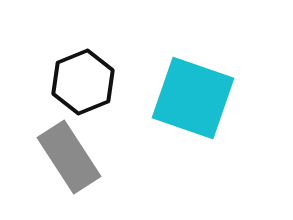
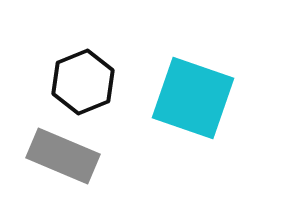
gray rectangle: moved 6 px left, 1 px up; rotated 34 degrees counterclockwise
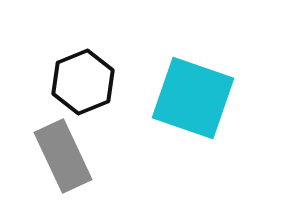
gray rectangle: rotated 42 degrees clockwise
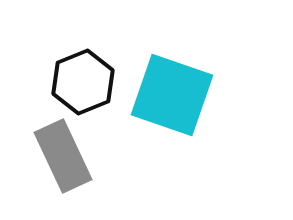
cyan square: moved 21 px left, 3 px up
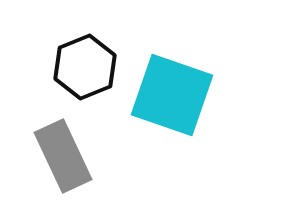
black hexagon: moved 2 px right, 15 px up
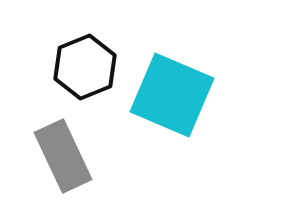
cyan square: rotated 4 degrees clockwise
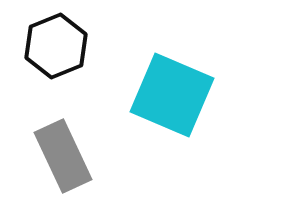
black hexagon: moved 29 px left, 21 px up
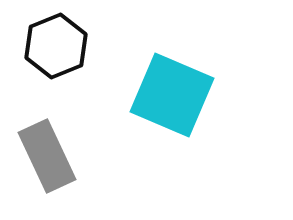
gray rectangle: moved 16 px left
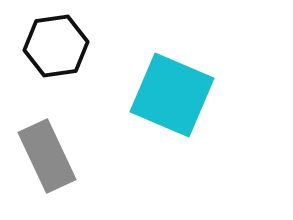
black hexagon: rotated 14 degrees clockwise
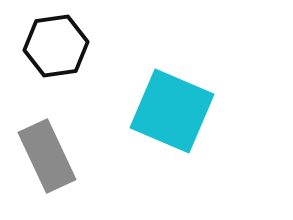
cyan square: moved 16 px down
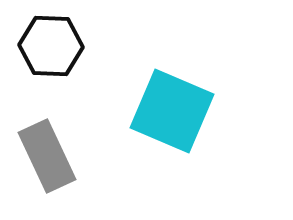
black hexagon: moved 5 px left; rotated 10 degrees clockwise
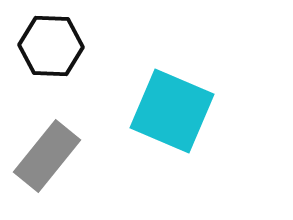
gray rectangle: rotated 64 degrees clockwise
